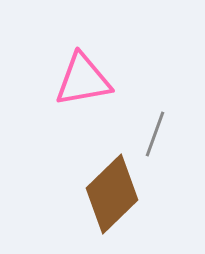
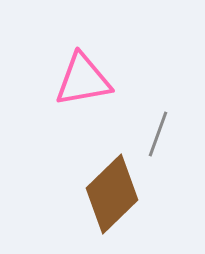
gray line: moved 3 px right
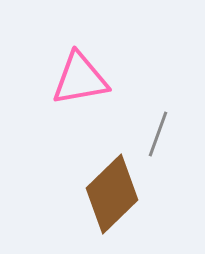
pink triangle: moved 3 px left, 1 px up
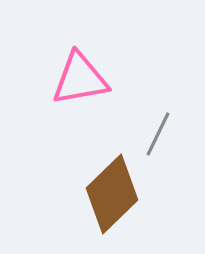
gray line: rotated 6 degrees clockwise
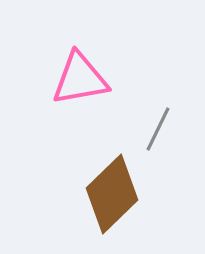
gray line: moved 5 px up
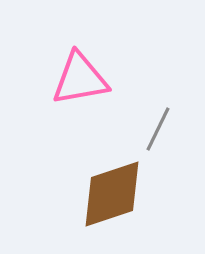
brown diamond: rotated 26 degrees clockwise
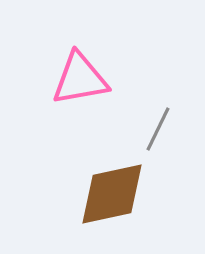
brown diamond: rotated 6 degrees clockwise
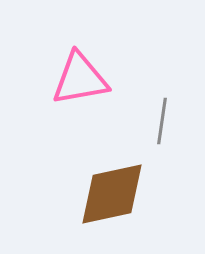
gray line: moved 4 px right, 8 px up; rotated 18 degrees counterclockwise
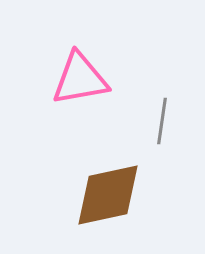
brown diamond: moved 4 px left, 1 px down
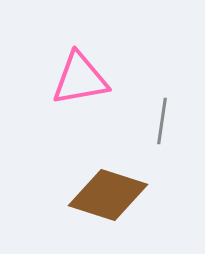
brown diamond: rotated 30 degrees clockwise
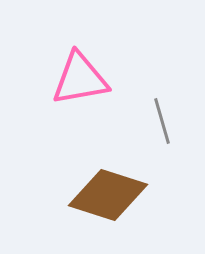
gray line: rotated 24 degrees counterclockwise
